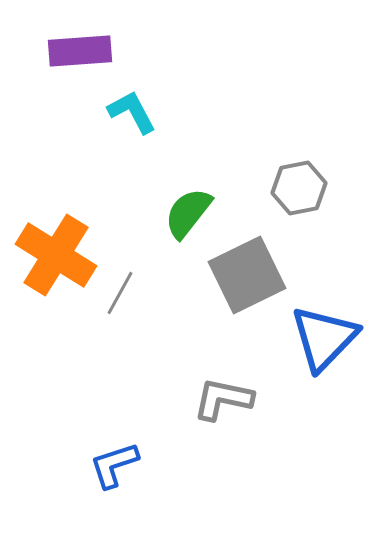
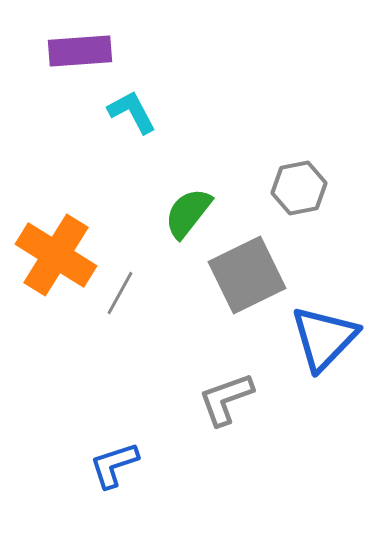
gray L-shape: moved 3 px right; rotated 32 degrees counterclockwise
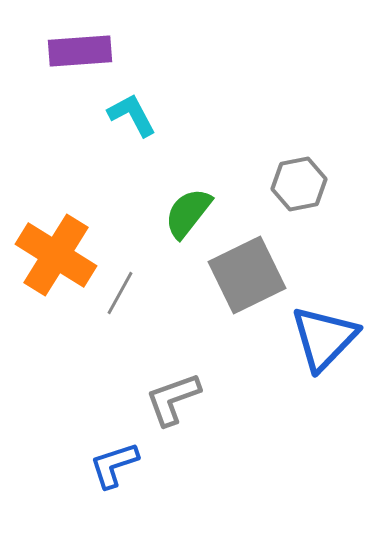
cyan L-shape: moved 3 px down
gray hexagon: moved 4 px up
gray L-shape: moved 53 px left
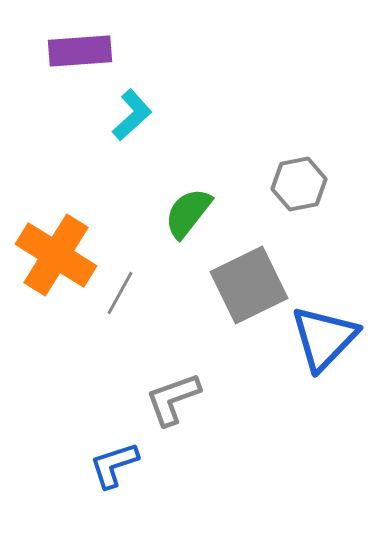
cyan L-shape: rotated 76 degrees clockwise
gray square: moved 2 px right, 10 px down
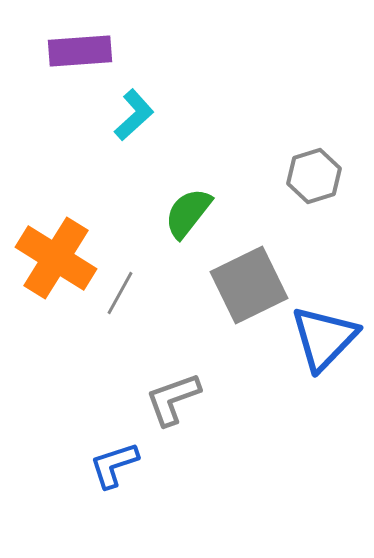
cyan L-shape: moved 2 px right
gray hexagon: moved 15 px right, 8 px up; rotated 6 degrees counterclockwise
orange cross: moved 3 px down
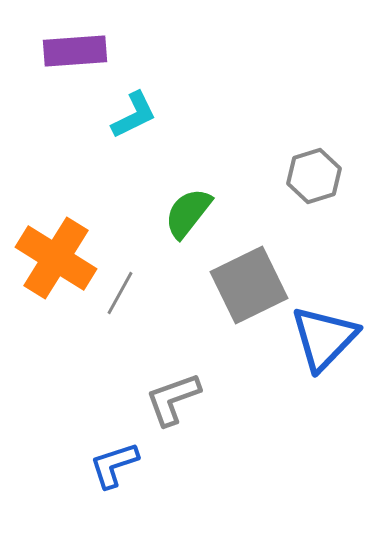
purple rectangle: moved 5 px left
cyan L-shape: rotated 16 degrees clockwise
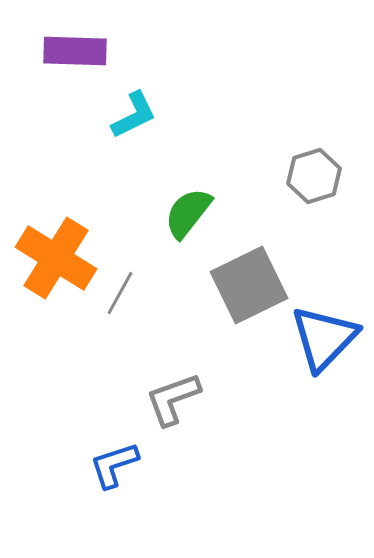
purple rectangle: rotated 6 degrees clockwise
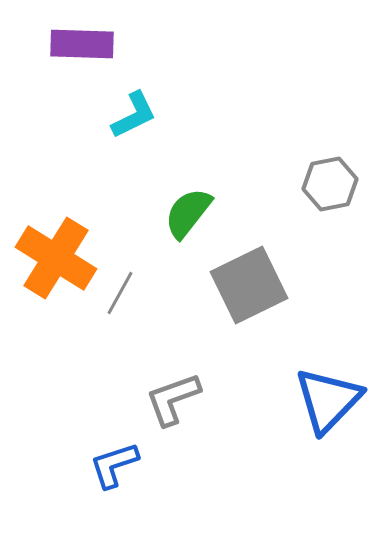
purple rectangle: moved 7 px right, 7 px up
gray hexagon: moved 16 px right, 8 px down; rotated 6 degrees clockwise
blue triangle: moved 4 px right, 62 px down
